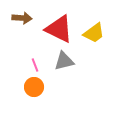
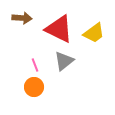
gray triangle: rotated 25 degrees counterclockwise
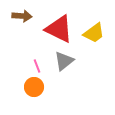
brown arrow: moved 2 px up
pink line: moved 2 px right, 1 px down
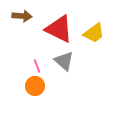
gray triangle: rotated 40 degrees counterclockwise
orange circle: moved 1 px right, 1 px up
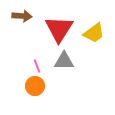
red triangle: rotated 36 degrees clockwise
gray triangle: rotated 40 degrees counterclockwise
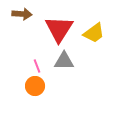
brown arrow: moved 2 px up
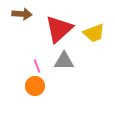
red triangle: rotated 16 degrees clockwise
yellow trapezoid: rotated 15 degrees clockwise
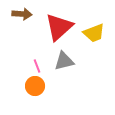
red triangle: moved 2 px up
gray triangle: rotated 15 degrees counterclockwise
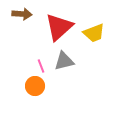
pink line: moved 4 px right
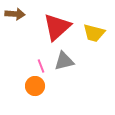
brown arrow: moved 7 px left
red triangle: moved 2 px left
yellow trapezoid: rotated 35 degrees clockwise
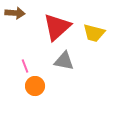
brown arrow: moved 1 px up
gray triangle: rotated 25 degrees clockwise
pink line: moved 16 px left
